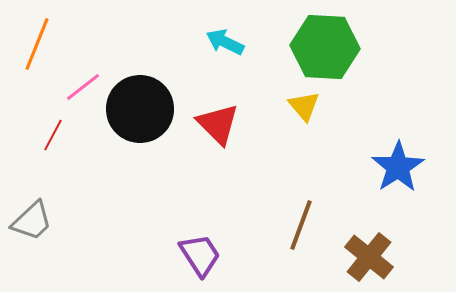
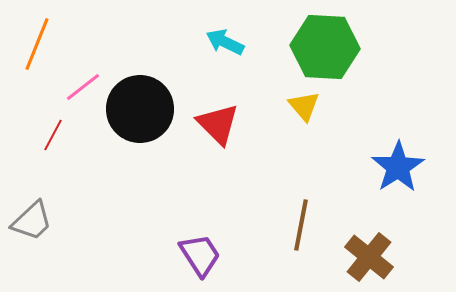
brown line: rotated 9 degrees counterclockwise
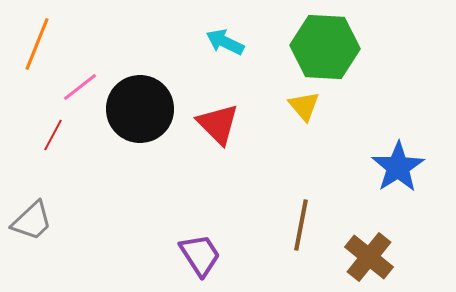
pink line: moved 3 px left
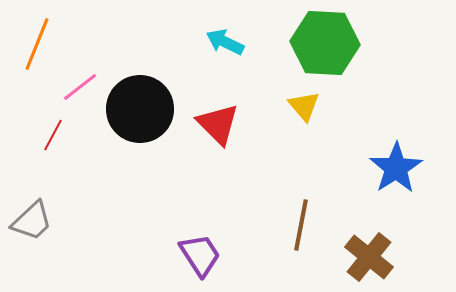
green hexagon: moved 4 px up
blue star: moved 2 px left, 1 px down
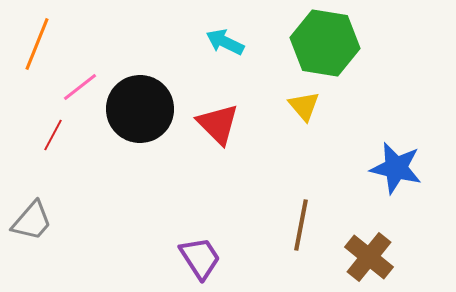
green hexagon: rotated 6 degrees clockwise
blue star: rotated 26 degrees counterclockwise
gray trapezoid: rotated 6 degrees counterclockwise
purple trapezoid: moved 3 px down
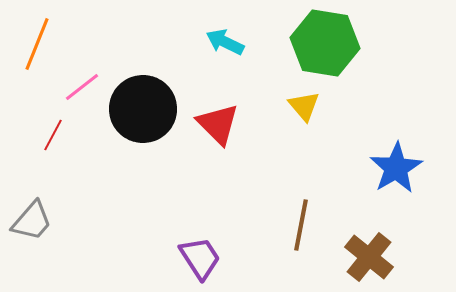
pink line: moved 2 px right
black circle: moved 3 px right
blue star: rotated 28 degrees clockwise
